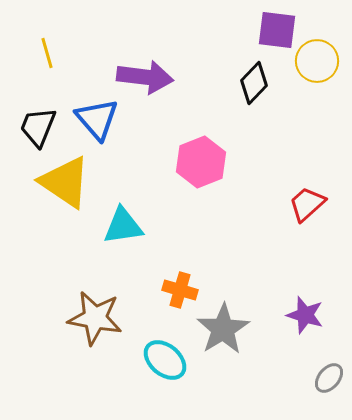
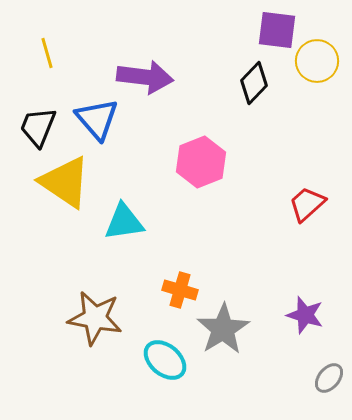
cyan triangle: moved 1 px right, 4 px up
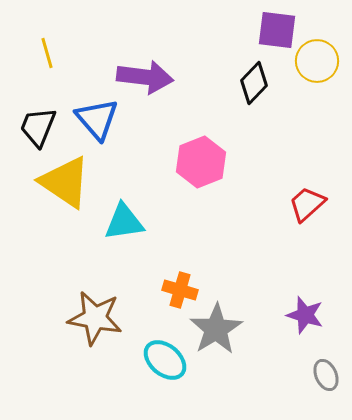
gray star: moved 7 px left
gray ellipse: moved 3 px left, 3 px up; rotated 64 degrees counterclockwise
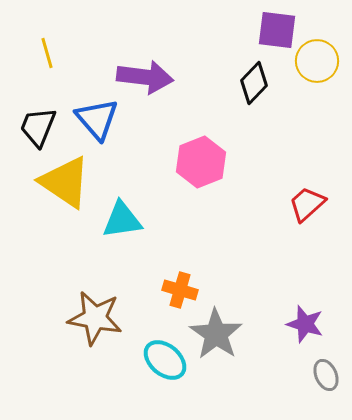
cyan triangle: moved 2 px left, 2 px up
purple star: moved 9 px down
gray star: moved 5 px down; rotated 6 degrees counterclockwise
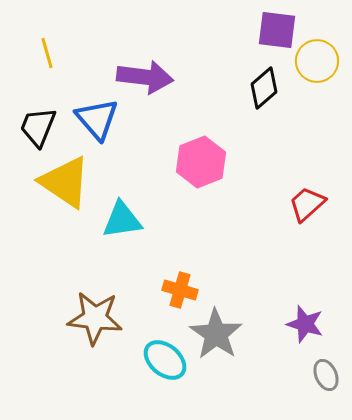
black diamond: moved 10 px right, 5 px down; rotated 6 degrees clockwise
brown star: rotated 4 degrees counterclockwise
